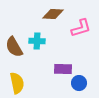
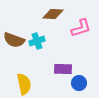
cyan cross: rotated 21 degrees counterclockwise
brown semicircle: moved 7 px up; rotated 40 degrees counterclockwise
yellow semicircle: moved 7 px right, 1 px down
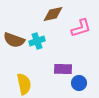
brown diamond: rotated 15 degrees counterclockwise
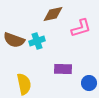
blue circle: moved 10 px right
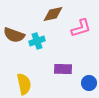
brown semicircle: moved 5 px up
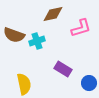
purple rectangle: rotated 30 degrees clockwise
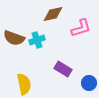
brown semicircle: moved 3 px down
cyan cross: moved 1 px up
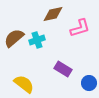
pink L-shape: moved 1 px left
brown semicircle: rotated 120 degrees clockwise
yellow semicircle: rotated 40 degrees counterclockwise
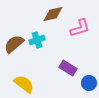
brown semicircle: moved 6 px down
purple rectangle: moved 5 px right, 1 px up
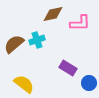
pink L-shape: moved 5 px up; rotated 15 degrees clockwise
